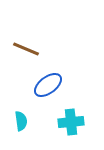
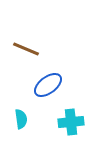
cyan semicircle: moved 2 px up
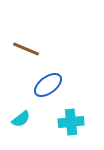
cyan semicircle: rotated 60 degrees clockwise
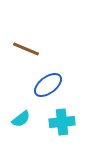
cyan cross: moved 9 px left
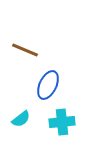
brown line: moved 1 px left, 1 px down
blue ellipse: rotated 28 degrees counterclockwise
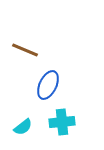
cyan semicircle: moved 2 px right, 8 px down
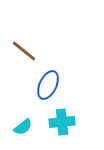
brown line: moved 1 px left, 1 px down; rotated 16 degrees clockwise
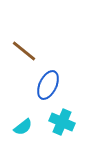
cyan cross: rotated 30 degrees clockwise
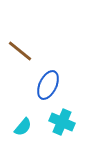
brown line: moved 4 px left
cyan semicircle: rotated 12 degrees counterclockwise
